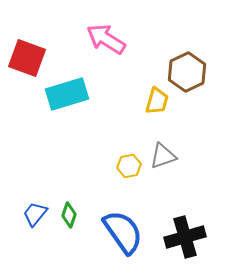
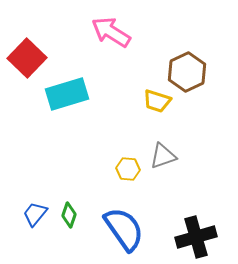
pink arrow: moved 5 px right, 7 px up
red square: rotated 24 degrees clockwise
yellow trapezoid: rotated 92 degrees clockwise
yellow hexagon: moved 1 px left, 3 px down; rotated 15 degrees clockwise
blue semicircle: moved 1 px right, 3 px up
black cross: moved 11 px right
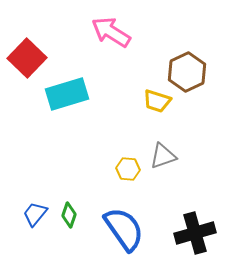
black cross: moved 1 px left, 4 px up
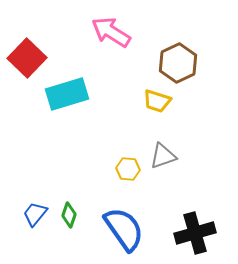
brown hexagon: moved 9 px left, 9 px up
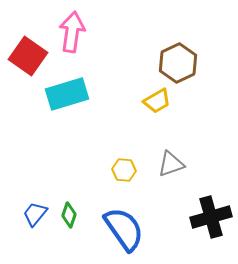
pink arrow: moved 39 px left; rotated 66 degrees clockwise
red square: moved 1 px right, 2 px up; rotated 9 degrees counterclockwise
yellow trapezoid: rotated 48 degrees counterclockwise
gray triangle: moved 8 px right, 8 px down
yellow hexagon: moved 4 px left, 1 px down
black cross: moved 16 px right, 16 px up
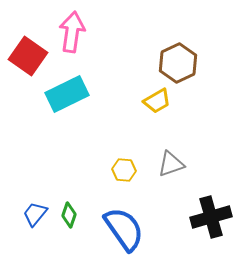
cyan rectangle: rotated 9 degrees counterclockwise
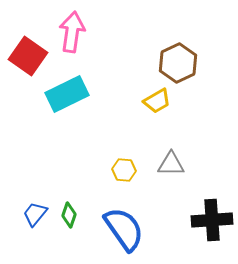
gray triangle: rotated 20 degrees clockwise
black cross: moved 1 px right, 3 px down; rotated 12 degrees clockwise
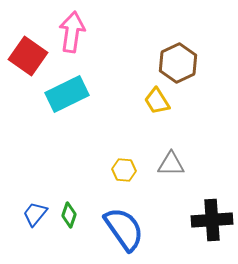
yellow trapezoid: rotated 88 degrees clockwise
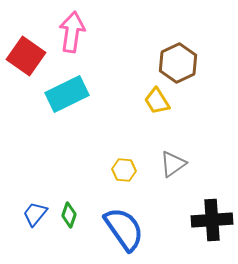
red square: moved 2 px left
gray triangle: moved 2 px right; rotated 36 degrees counterclockwise
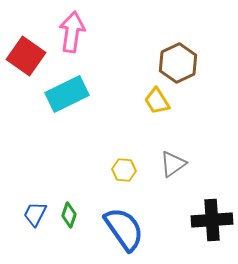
blue trapezoid: rotated 12 degrees counterclockwise
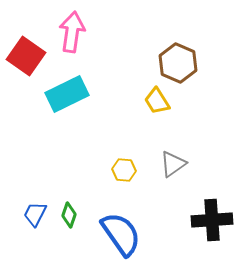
brown hexagon: rotated 12 degrees counterclockwise
blue semicircle: moved 3 px left, 5 px down
